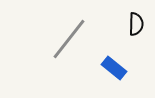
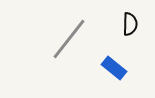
black semicircle: moved 6 px left
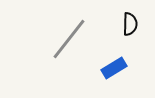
blue rectangle: rotated 70 degrees counterclockwise
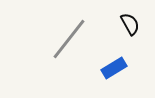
black semicircle: rotated 30 degrees counterclockwise
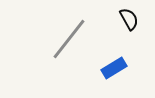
black semicircle: moved 1 px left, 5 px up
